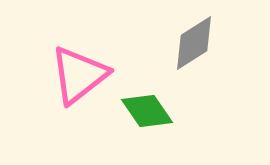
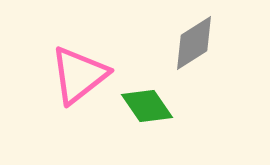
green diamond: moved 5 px up
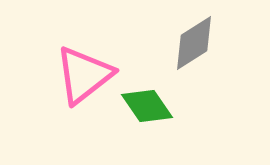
pink triangle: moved 5 px right
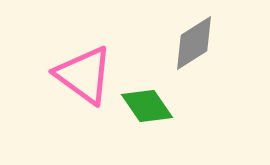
pink triangle: rotated 46 degrees counterclockwise
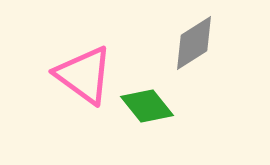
green diamond: rotated 4 degrees counterclockwise
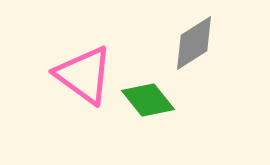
green diamond: moved 1 px right, 6 px up
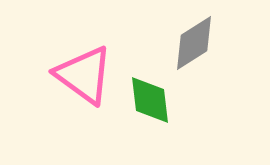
green diamond: moved 2 px right; rotated 32 degrees clockwise
